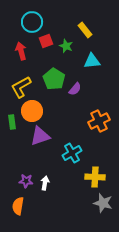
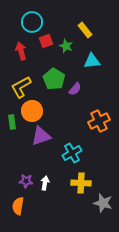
purple triangle: moved 1 px right
yellow cross: moved 14 px left, 6 px down
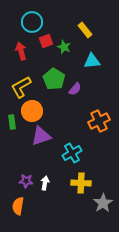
green star: moved 2 px left, 1 px down
gray star: rotated 24 degrees clockwise
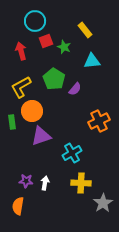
cyan circle: moved 3 px right, 1 px up
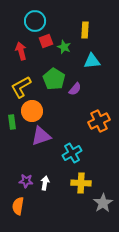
yellow rectangle: rotated 42 degrees clockwise
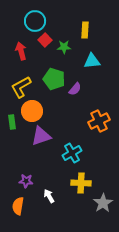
red square: moved 1 px left, 1 px up; rotated 24 degrees counterclockwise
green star: rotated 24 degrees counterclockwise
green pentagon: rotated 15 degrees counterclockwise
white arrow: moved 4 px right, 13 px down; rotated 40 degrees counterclockwise
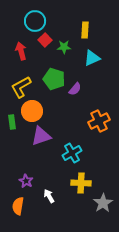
cyan triangle: moved 3 px up; rotated 18 degrees counterclockwise
purple star: rotated 24 degrees clockwise
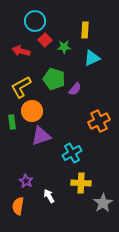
red arrow: rotated 60 degrees counterclockwise
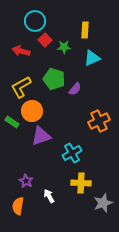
green rectangle: rotated 48 degrees counterclockwise
gray star: rotated 12 degrees clockwise
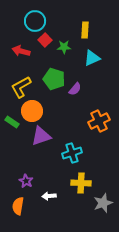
cyan cross: rotated 12 degrees clockwise
white arrow: rotated 64 degrees counterclockwise
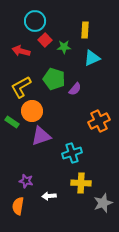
purple star: rotated 16 degrees counterclockwise
